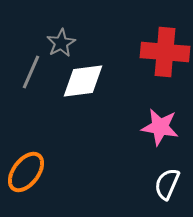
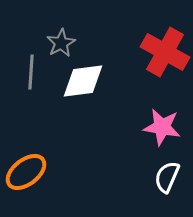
red cross: rotated 24 degrees clockwise
gray line: rotated 20 degrees counterclockwise
pink star: moved 2 px right
orange ellipse: rotated 15 degrees clockwise
white semicircle: moved 7 px up
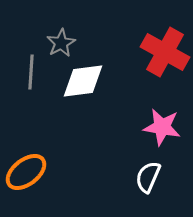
white semicircle: moved 19 px left
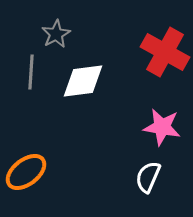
gray star: moved 5 px left, 9 px up
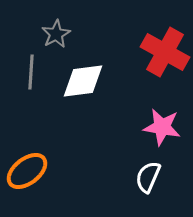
orange ellipse: moved 1 px right, 1 px up
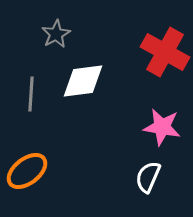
gray line: moved 22 px down
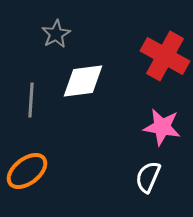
red cross: moved 4 px down
gray line: moved 6 px down
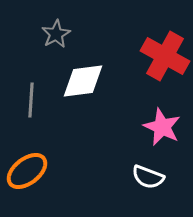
pink star: rotated 15 degrees clockwise
white semicircle: rotated 92 degrees counterclockwise
